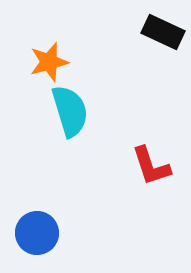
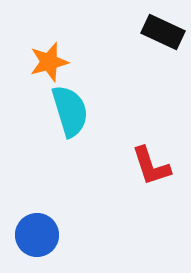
blue circle: moved 2 px down
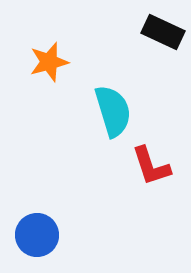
cyan semicircle: moved 43 px right
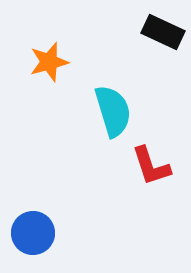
blue circle: moved 4 px left, 2 px up
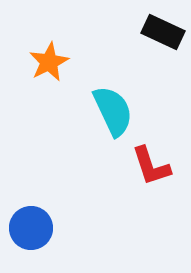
orange star: rotated 12 degrees counterclockwise
cyan semicircle: rotated 8 degrees counterclockwise
blue circle: moved 2 px left, 5 px up
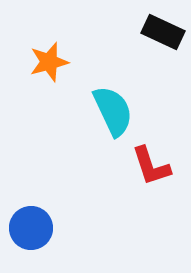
orange star: rotated 12 degrees clockwise
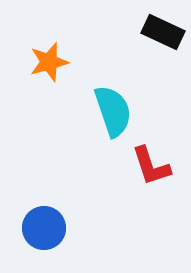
cyan semicircle: rotated 6 degrees clockwise
blue circle: moved 13 px right
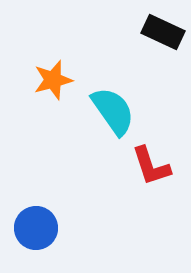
orange star: moved 4 px right, 18 px down
cyan semicircle: rotated 16 degrees counterclockwise
blue circle: moved 8 px left
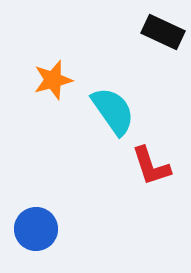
blue circle: moved 1 px down
